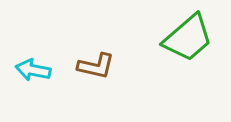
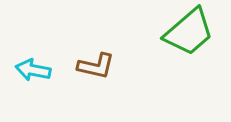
green trapezoid: moved 1 px right, 6 px up
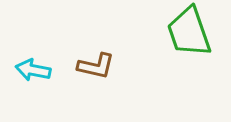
green trapezoid: rotated 112 degrees clockwise
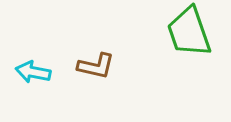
cyan arrow: moved 2 px down
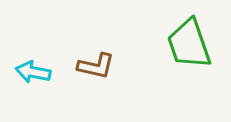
green trapezoid: moved 12 px down
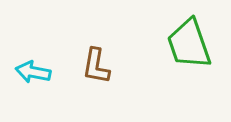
brown L-shape: rotated 87 degrees clockwise
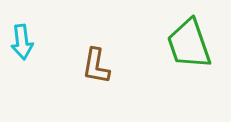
cyan arrow: moved 11 px left, 30 px up; rotated 108 degrees counterclockwise
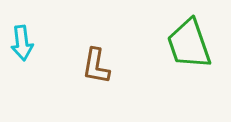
cyan arrow: moved 1 px down
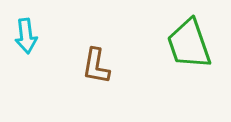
cyan arrow: moved 4 px right, 7 px up
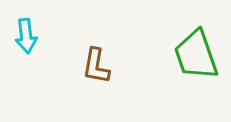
green trapezoid: moved 7 px right, 11 px down
